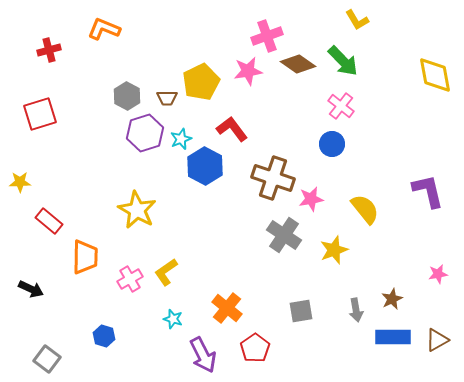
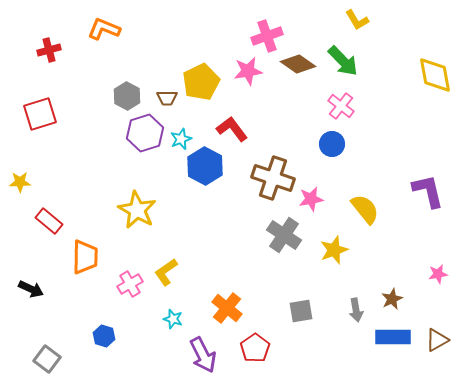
pink cross at (130, 279): moved 5 px down
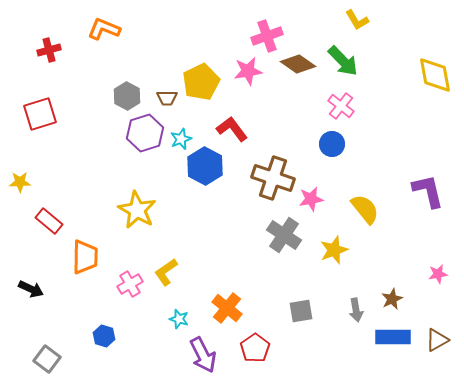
cyan star at (173, 319): moved 6 px right
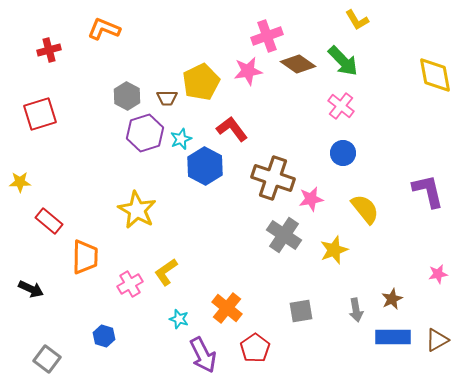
blue circle at (332, 144): moved 11 px right, 9 px down
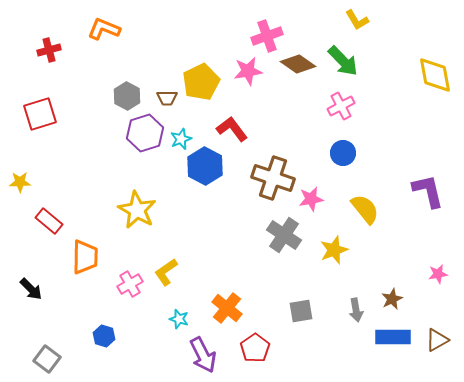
pink cross at (341, 106): rotated 24 degrees clockwise
black arrow at (31, 289): rotated 20 degrees clockwise
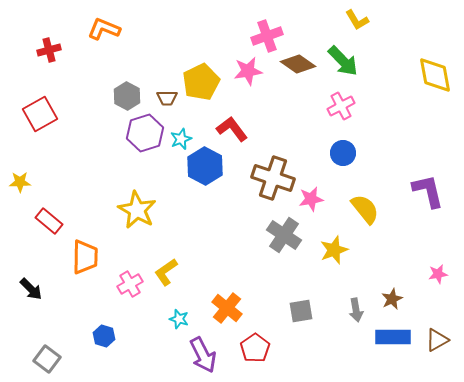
red square at (40, 114): rotated 12 degrees counterclockwise
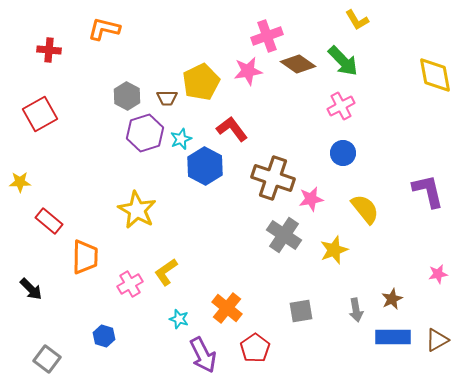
orange L-shape at (104, 29): rotated 8 degrees counterclockwise
red cross at (49, 50): rotated 20 degrees clockwise
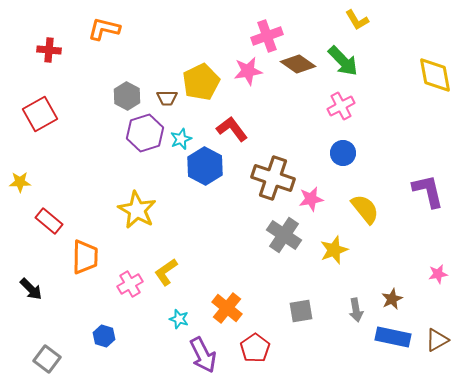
blue rectangle at (393, 337): rotated 12 degrees clockwise
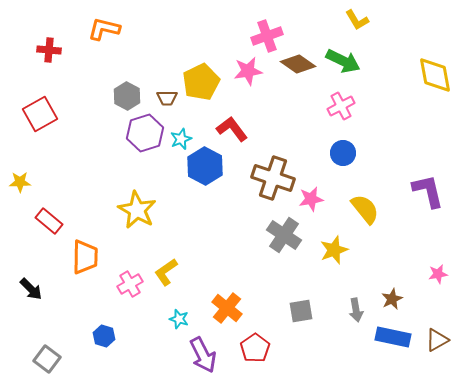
green arrow at (343, 61): rotated 20 degrees counterclockwise
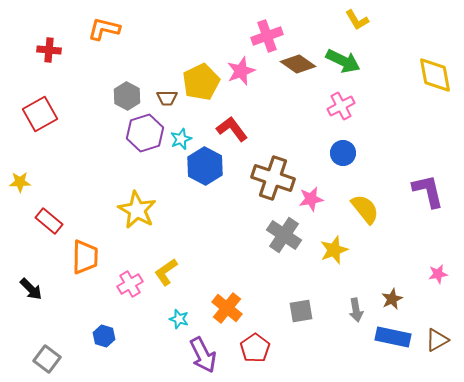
pink star at (248, 71): moved 7 px left; rotated 12 degrees counterclockwise
